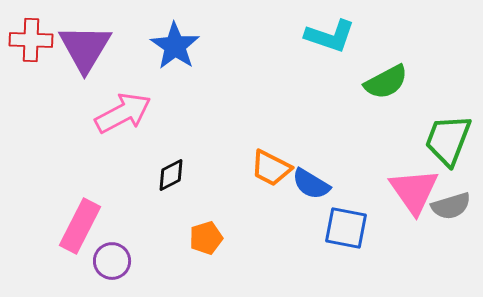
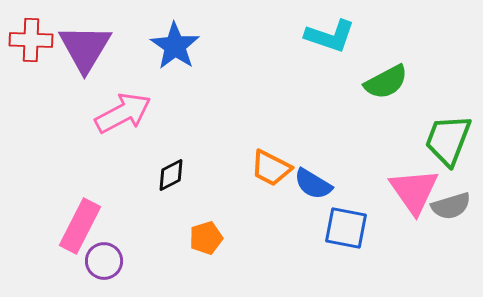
blue semicircle: moved 2 px right
purple circle: moved 8 px left
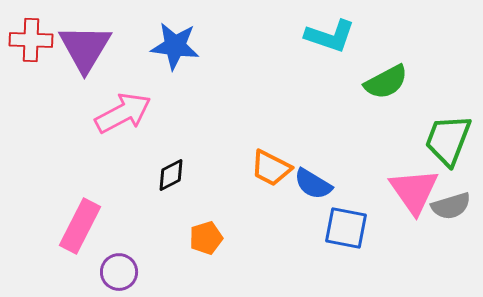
blue star: rotated 27 degrees counterclockwise
purple circle: moved 15 px right, 11 px down
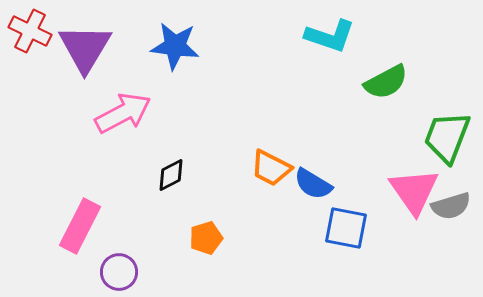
red cross: moved 1 px left, 9 px up; rotated 24 degrees clockwise
green trapezoid: moved 1 px left, 3 px up
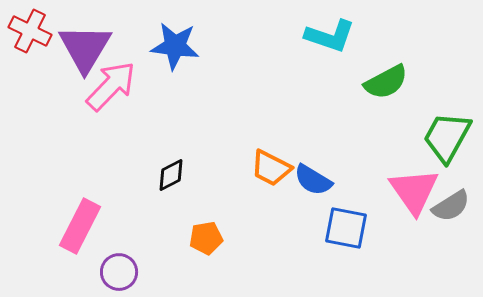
pink arrow: moved 12 px left, 27 px up; rotated 18 degrees counterclockwise
green trapezoid: rotated 8 degrees clockwise
blue semicircle: moved 4 px up
gray semicircle: rotated 15 degrees counterclockwise
orange pentagon: rotated 8 degrees clockwise
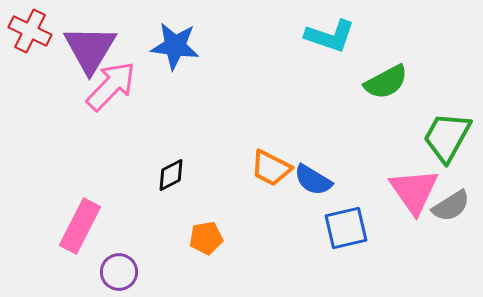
purple triangle: moved 5 px right, 1 px down
blue square: rotated 24 degrees counterclockwise
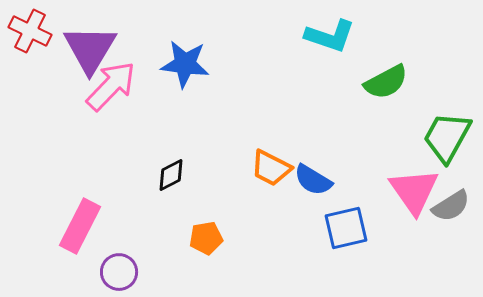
blue star: moved 10 px right, 18 px down
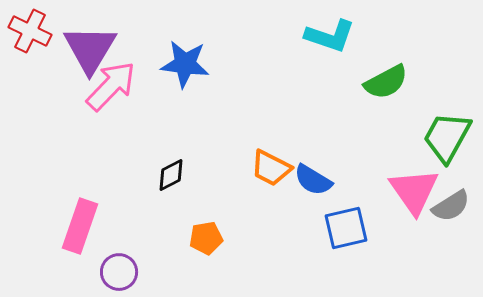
pink rectangle: rotated 8 degrees counterclockwise
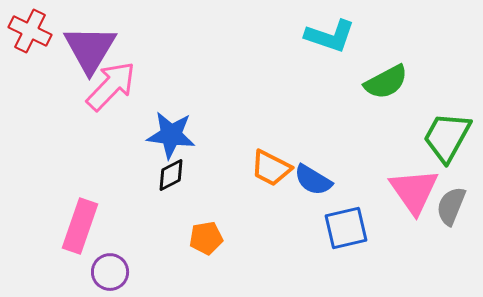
blue star: moved 14 px left, 71 px down
gray semicircle: rotated 144 degrees clockwise
purple circle: moved 9 px left
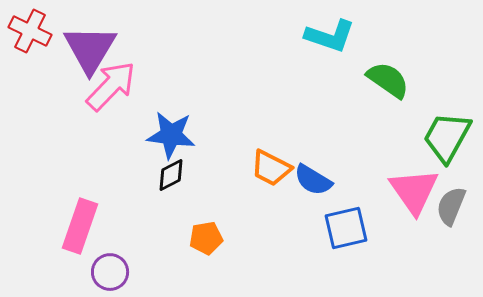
green semicircle: moved 2 px right, 2 px up; rotated 117 degrees counterclockwise
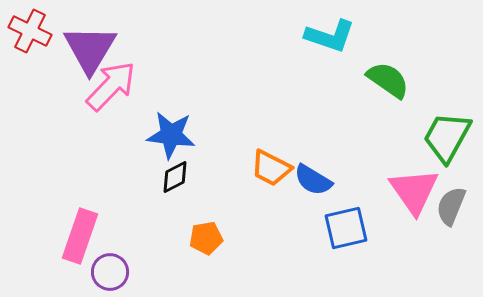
black diamond: moved 4 px right, 2 px down
pink rectangle: moved 10 px down
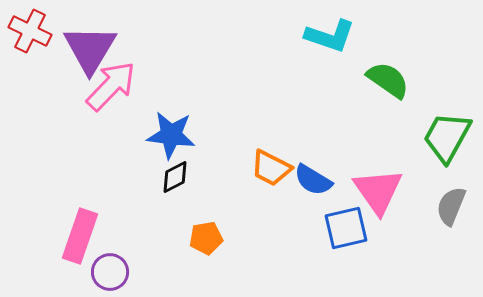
pink triangle: moved 36 px left
